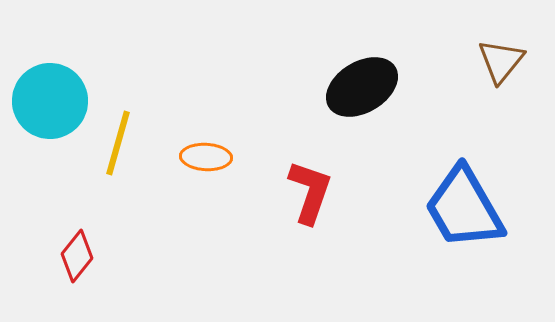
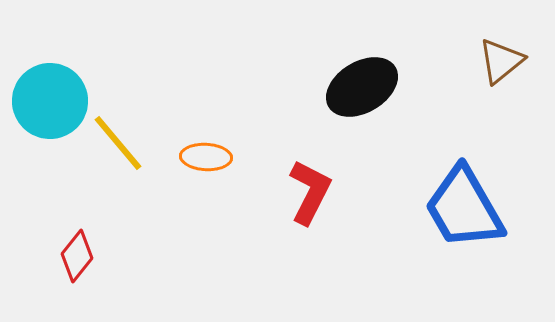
brown triangle: rotated 12 degrees clockwise
yellow line: rotated 56 degrees counterclockwise
red L-shape: rotated 8 degrees clockwise
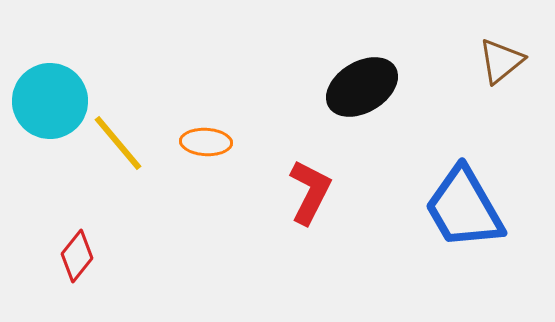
orange ellipse: moved 15 px up
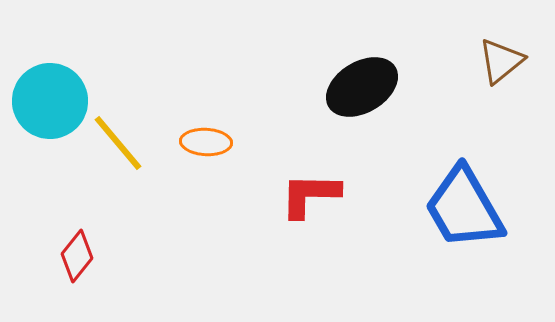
red L-shape: moved 3 px down; rotated 116 degrees counterclockwise
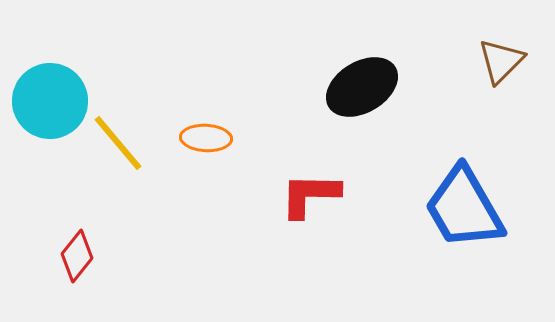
brown triangle: rotated 6 degrees counterclockwise
orange ellipse: moved 4 px up
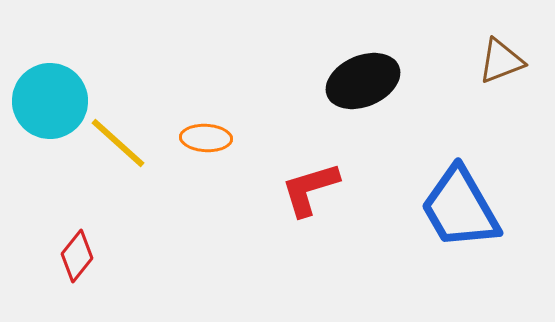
brown triangle: rotated 24 degrees clockwise
black ellipse: moved 1 px right, 6 px up; rotated 8 degrees clockwise
yellow line: rotated 8 degrees counterclockwise
red L-shape: moved 6 px up; rotated 18 degrees counterclockwise
blue trapezoid: moved 4 px left
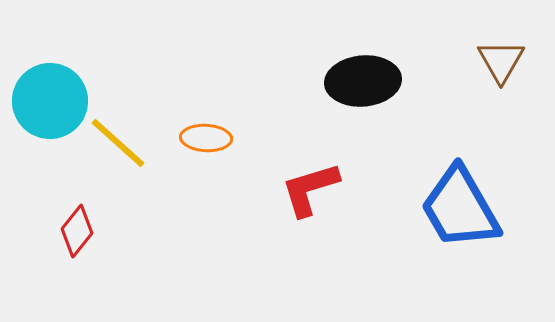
brown triangle: rotated 39 degrees counterclockwise
black ellipse: rotated 18 degrees clockwise
red diamond: moved 25 px up
